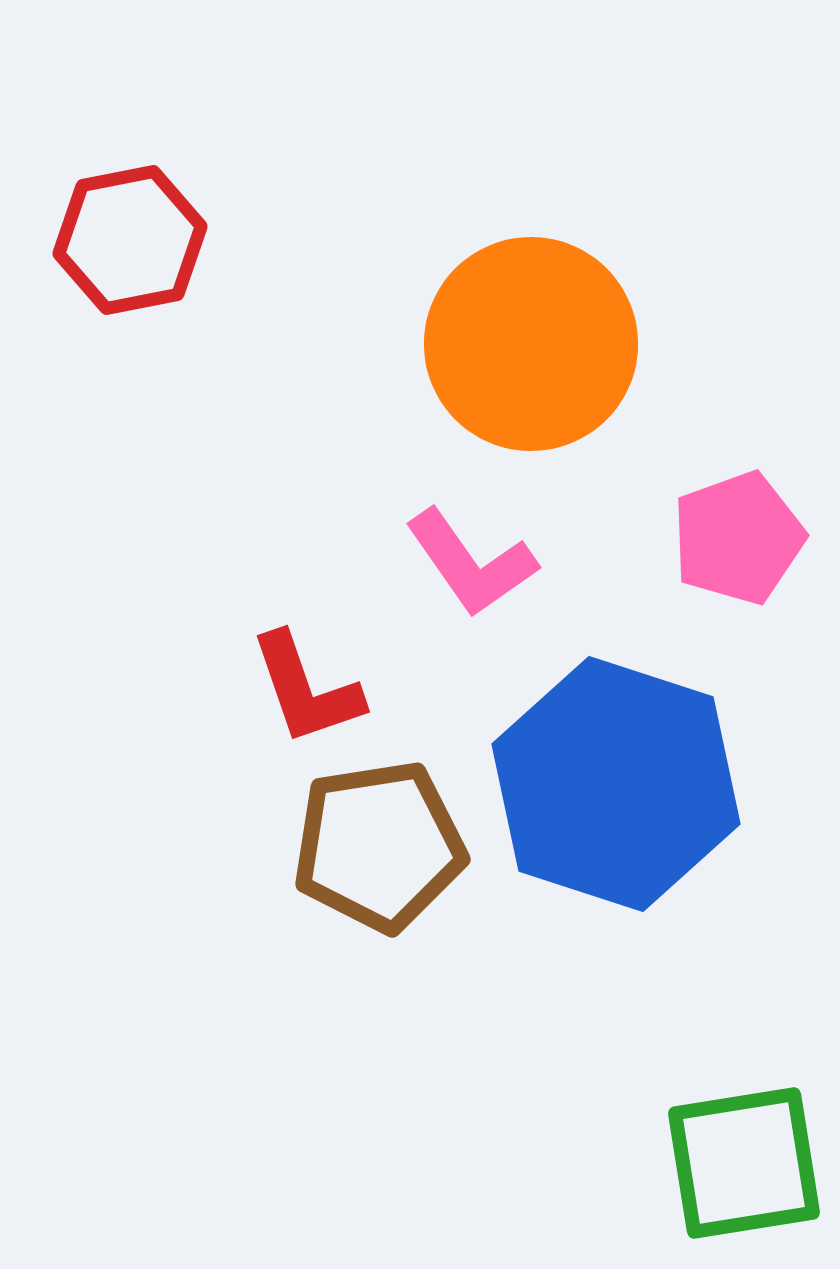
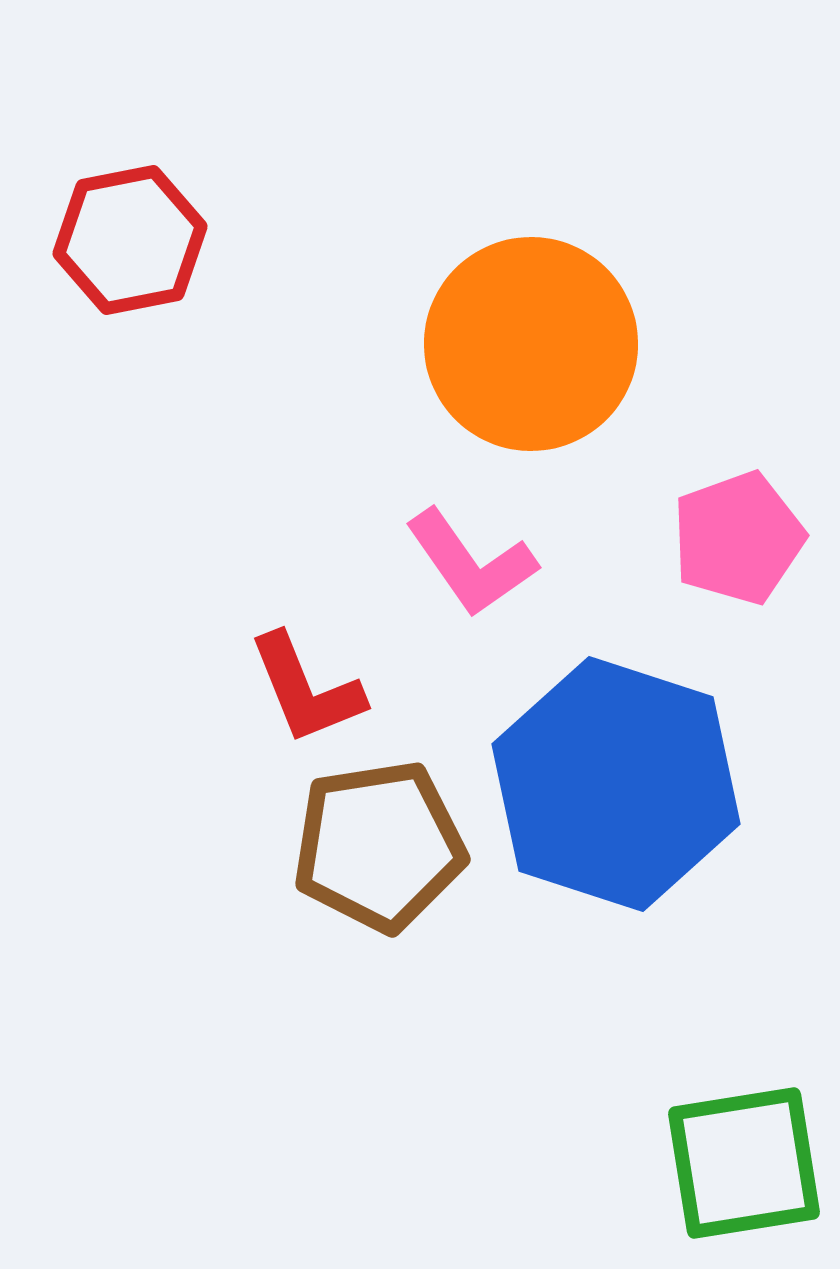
red L-shape: rotated 3 degrees counterclockwise
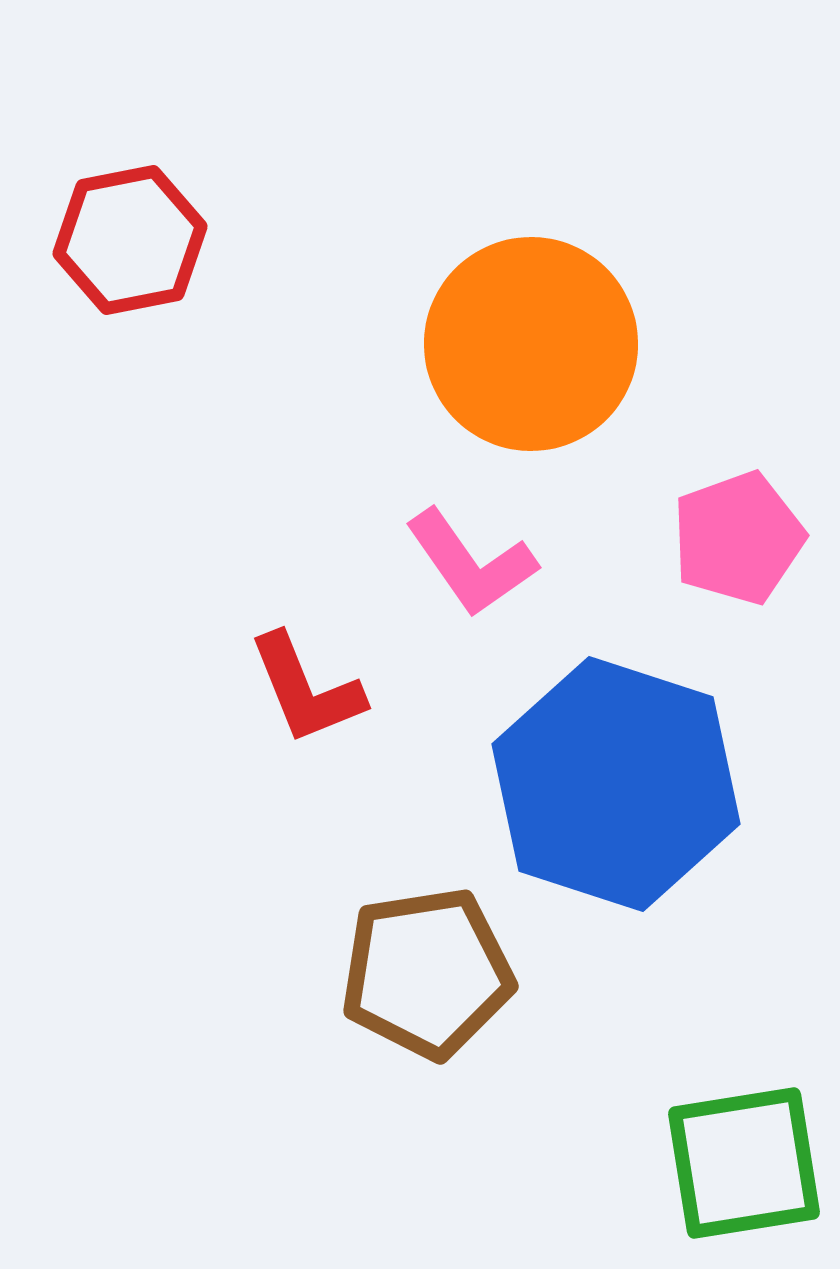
brown pentagon: moved 48 px right, 127 px down
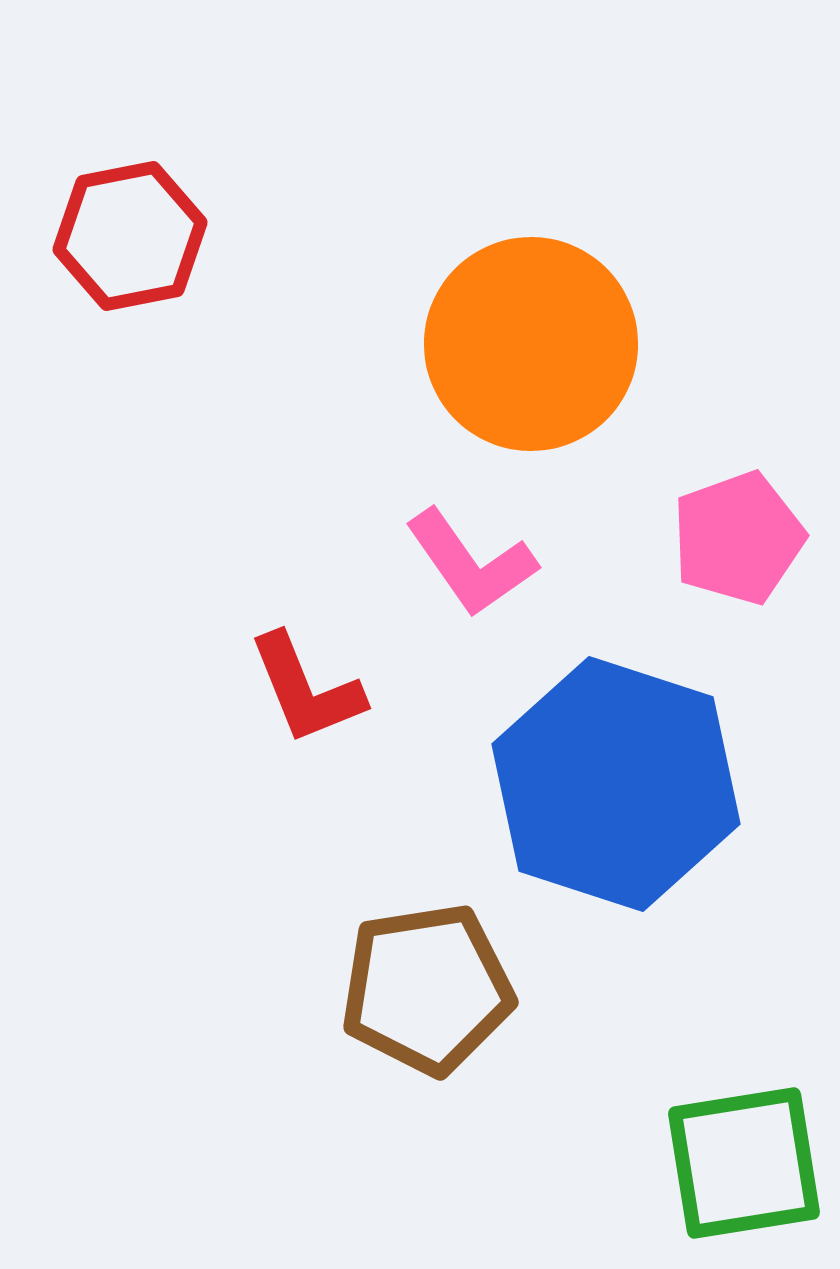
red hexagon: moved 4 px up
brown pentagon: moved 16 px down
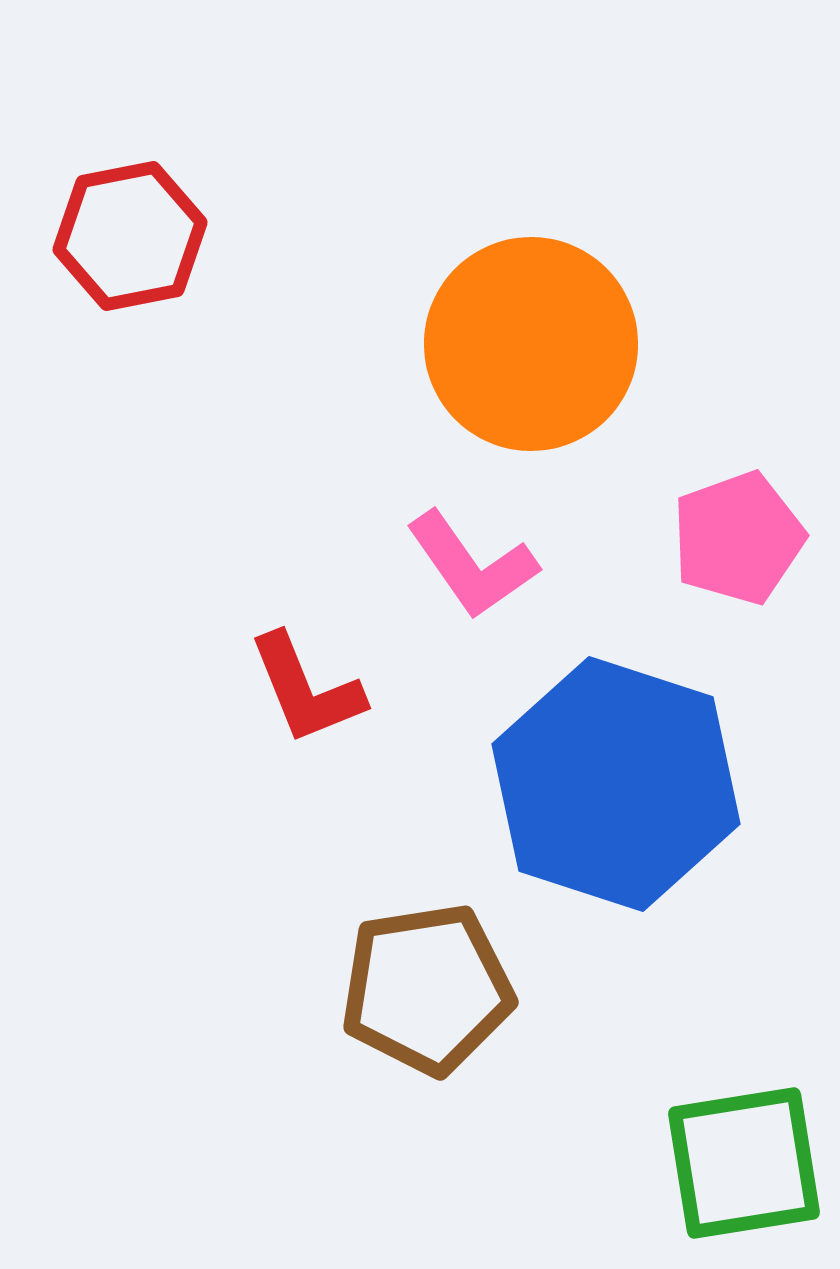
pink L-shape: moved 1 px right, 2 px down
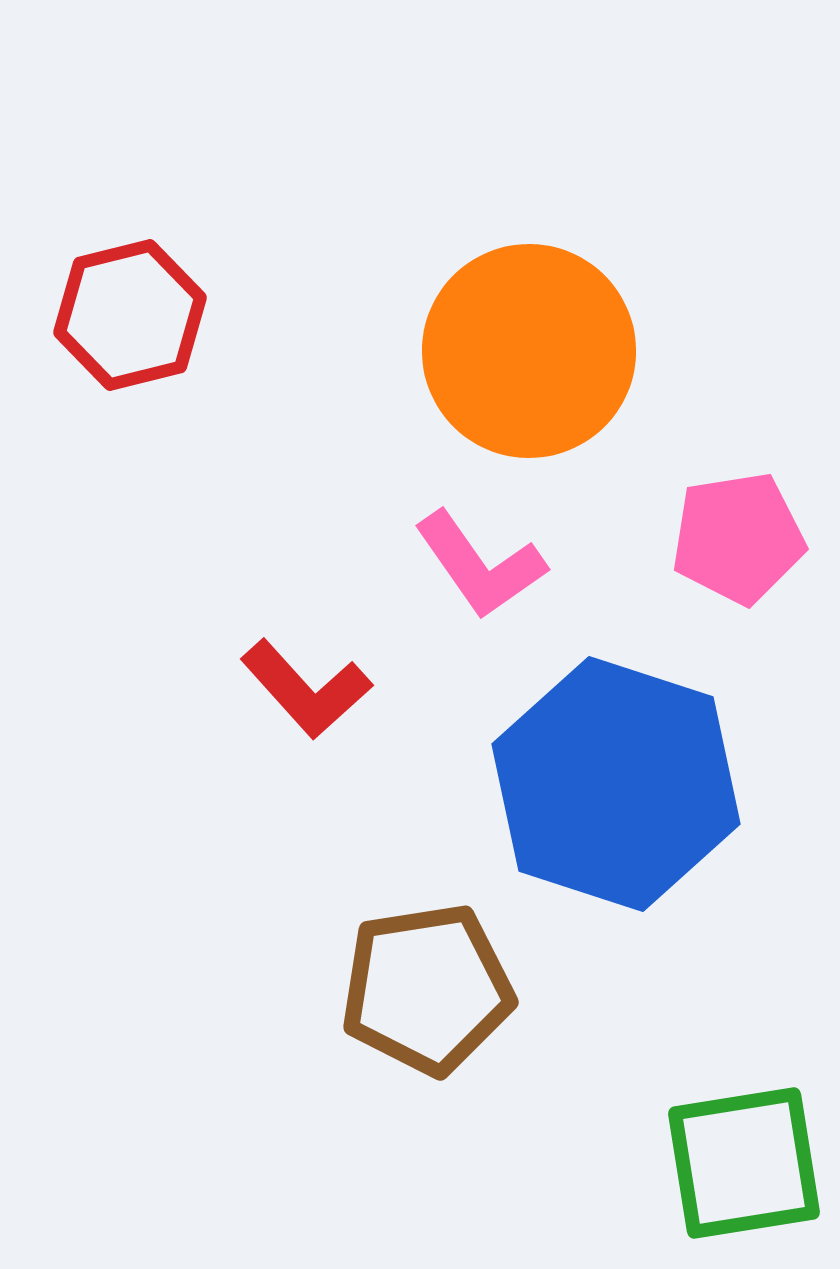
red hexagon: moved 79 px down; rotated 3 degrees counterclockwise
orange circle: moved 2 px left, 7 px down
pink pentagon: rotated 11 degrees clockwise
pink L-shape: moved 8 px right
red L-shape: rotated 20 degrees counterclockwise
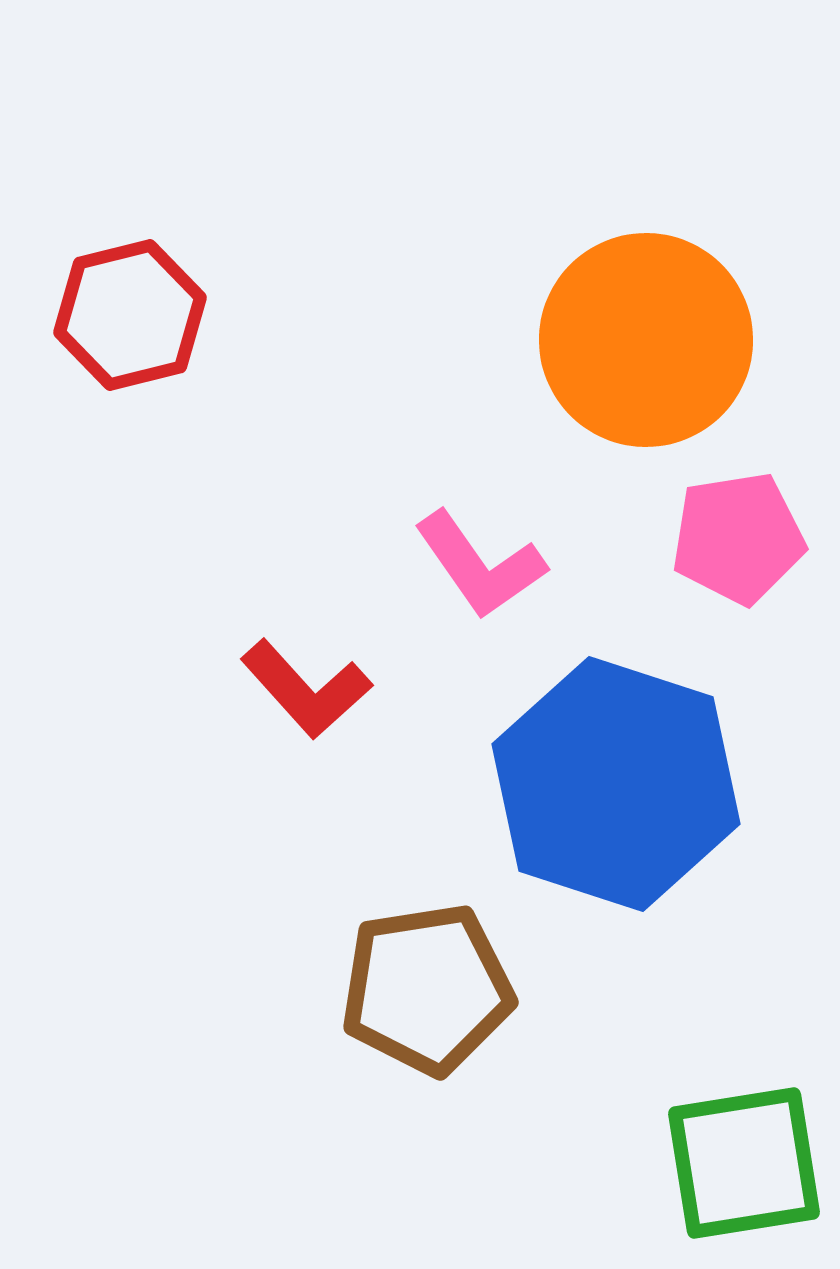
orange circle: moved 117 px right, 11 px up
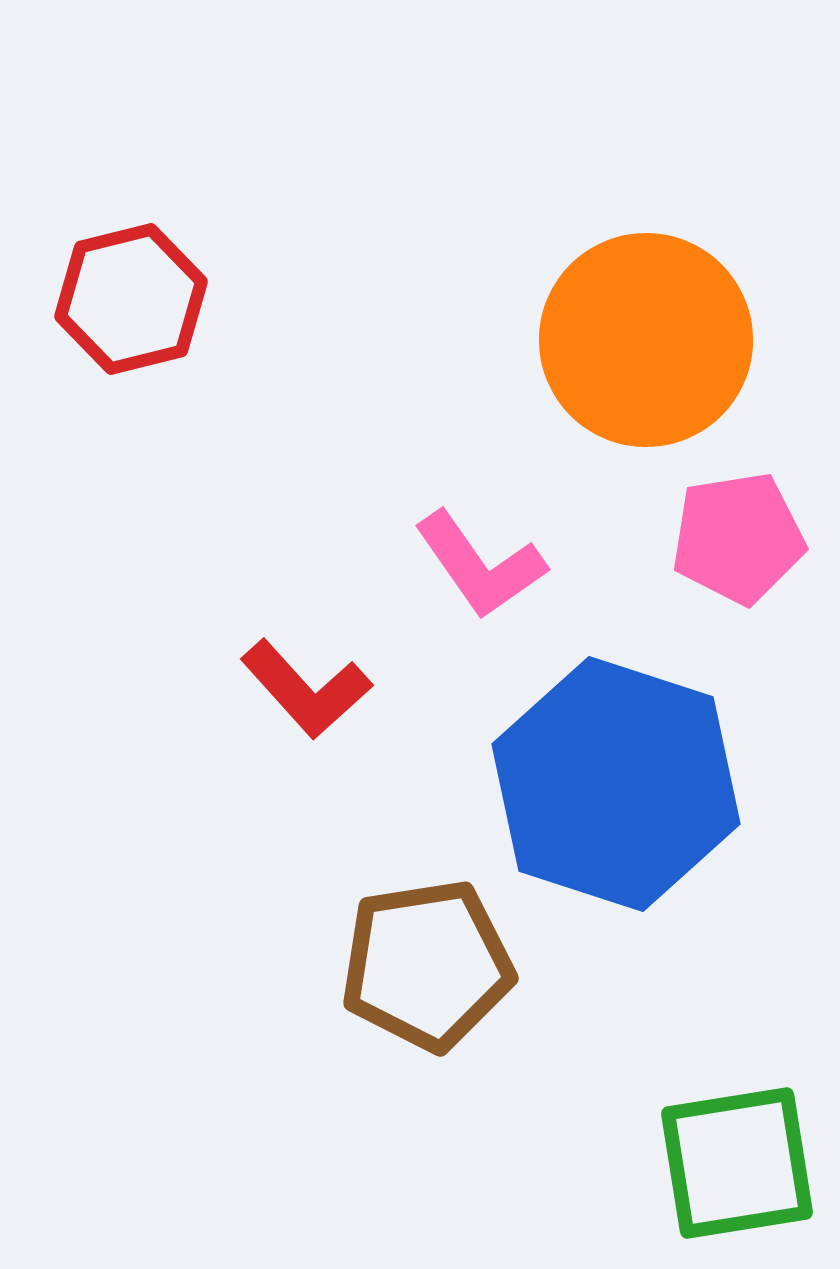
red hexagon: moved 1 px right, 16 px up
brown pentagon: moved 24 px up
green square: moved 7 px left
